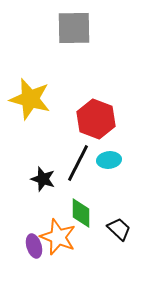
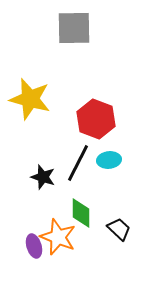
black star: moved 2 px up
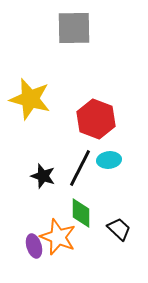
black line: moved 2 px right, 5 px down
black star: moved 1 px up
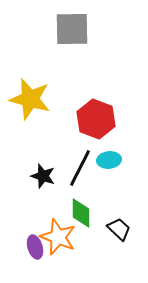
gray square: moved 2 px left, 1 px down
purple ellipse: moved 1 px right, 1 px down
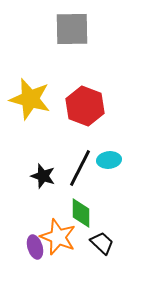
red hexagon: moved 11 px left, 13 px up
black trapezoid: moved 17 px left, 14 px down
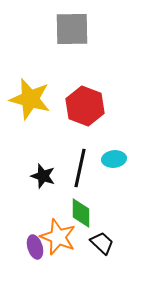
cyan ellipse: moved 5 px right, 1 px up
black line: rotated 15 degrees counterclockwise
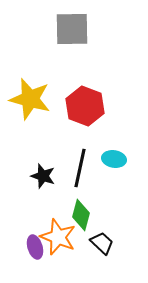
cyan ellipse: rotated 15 degrees clockwise
green diamond: moved 2 px down; rotated 16 degrees clockwise
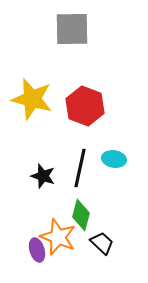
yellow star: moved 2 px right
purple ellipse: moved 2 px right, 3 px down
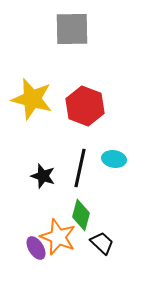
purple ellipse: moved 1 px left, 2 px up; rotated 15 degrees counterclockwise
